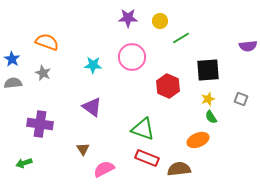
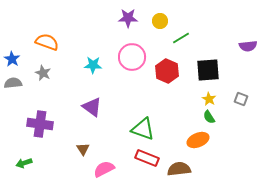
red hexagon: moved 1 px left, 15 px up
yellow star: moved 1 px right; rotated 24 degrees counterclockwise
green semicircle: moved 2 px left
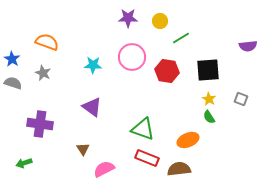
red hexagon: rotated 15 degrees counterclockwise
gray semicircle: rotated 24 degrees clockwise
orange ellipse: moved 10 px left
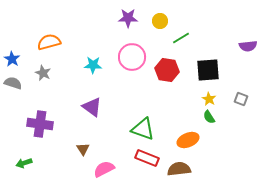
orange semicircle: moved 2 px right; rotated 35 degrees counterclockwise
red hexagon: moved 1 px up
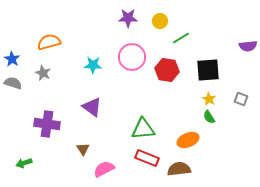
purple cross: moved 7 px right
green triangle: rotated 25 degrees counterclockwise
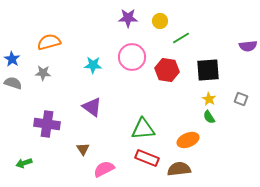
gray star: rotated 21 degrees counterclockwise
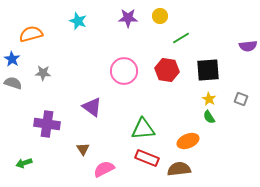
yellow circle: moved 5 px up
orange semicircle: moved 18 px left, 8 px up
pink circle: moved 8 px left, 14 px down
cyan star: moved 15 px left, 44 px up; rotated 18 degrees clockwise
orange ellipse: moved 1 px down
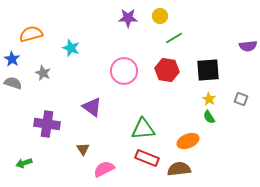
cyan star: moved 7 px left, 27 px down
green line: moved 7 px left
gray star: rotated 21 degrees clockwise
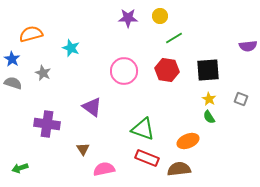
green triangle: rotated 25 degrees clockwise
green arrow: moved 4 px left, 5 px down
pink semicircle: rotated 15 degrees clockwise
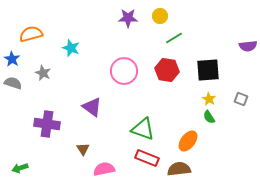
orange ellipse: rotated 30 degrees counterclockwise
